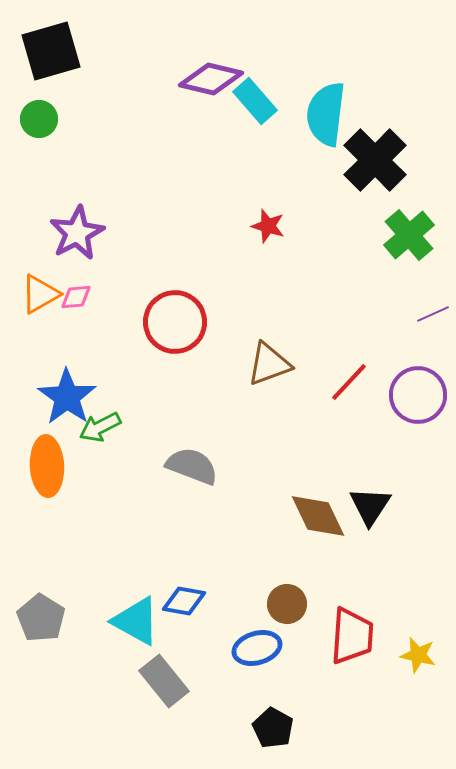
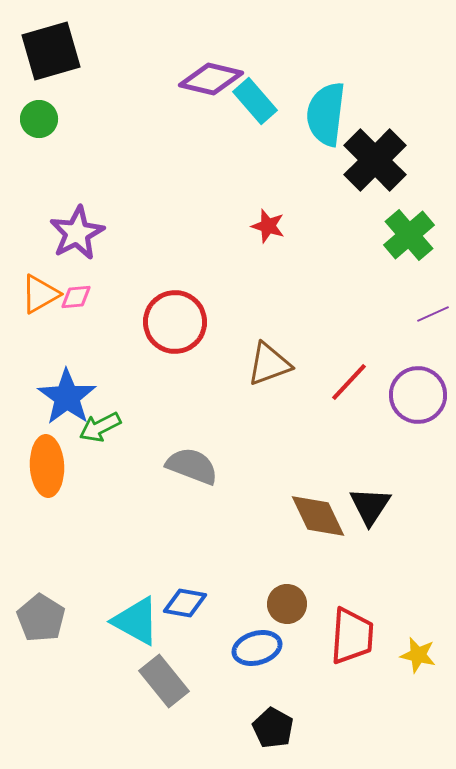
blue diamond: moved 1 px right, 2 px down
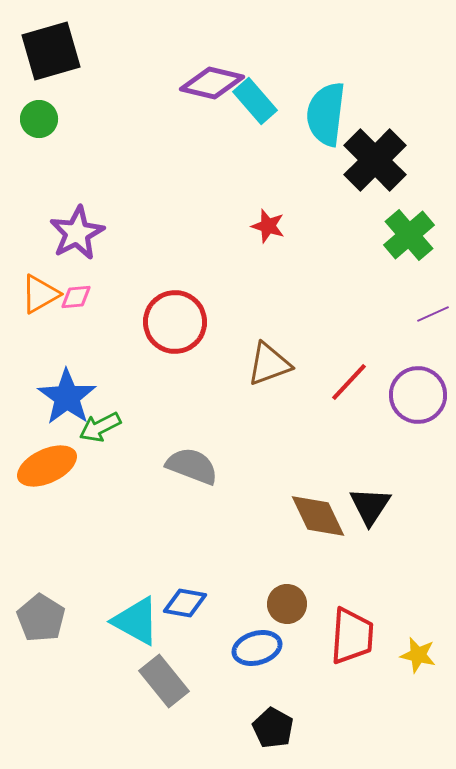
purple diamond: moved 1 px right, 4 px down
orange ellipse: rotated 68 degrees clockwise
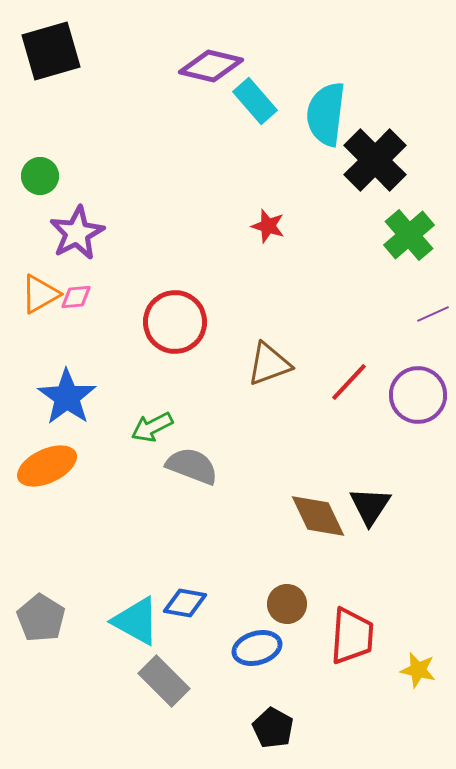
purple diamond: moved 1 px left, 17 px up
green circle: moved 1 px right, 57 px down
green arrow: moved 52 px right
yellow star: moved 15 px down
gray rectangle: rotated 6 degrees counterclockwise
